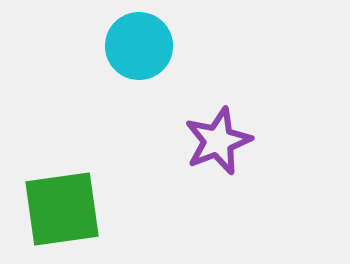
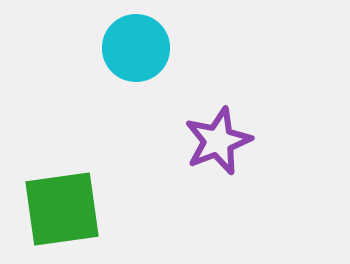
cyan circle: moved 3 px left, 2 px down
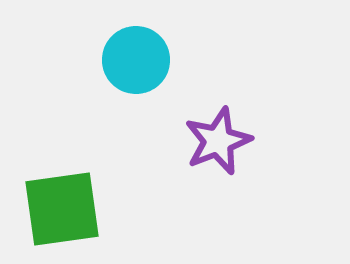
cyan circle: moved 12 px down
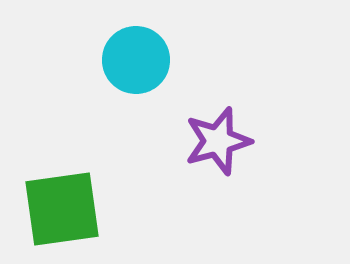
purple star: rotated 6 degrees clockwise
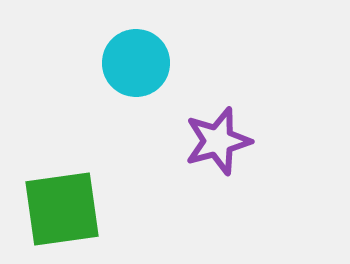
cyan circle: moved 3 px down
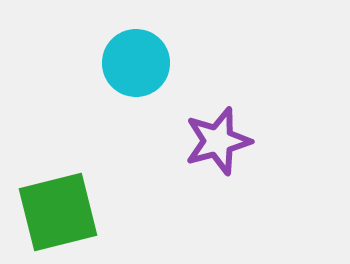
green square: moved 4 px left, 3 px down; rotated 6 degrees counterclockwise
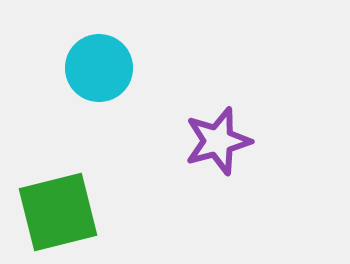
cyan circle: moved 37 px left, 5 px down
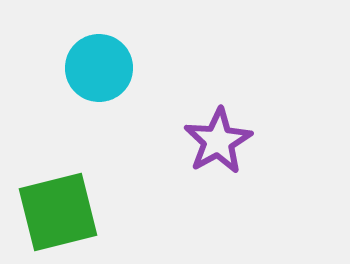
purple star: rotated 14 degrees counterclockwise
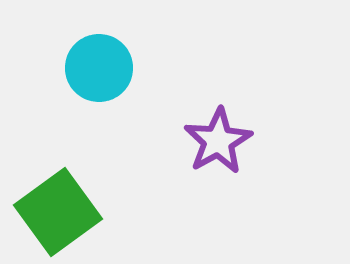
green square: rotated 22 degrees counterclockwise
